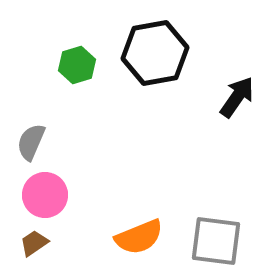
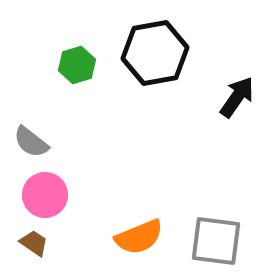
gray semicircle: rotated 75 degrees counterclockwise
brown trapezoid: rotated 68 degrees clockwise
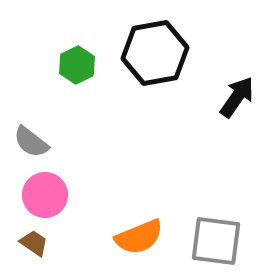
green hexagon: rotated 9 degrees counterclockwise
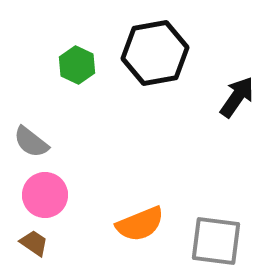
green hexagon: rotated 9 degrees counterclockwise
orange semicircle: moved 1 px right, 13 px up
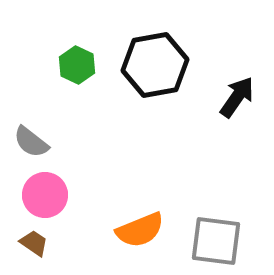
black hexagon: moved 12 px down
orange semicircle: moved 6 px down
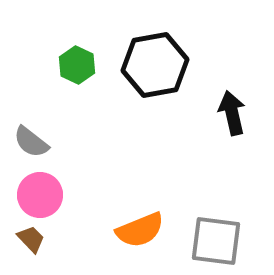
black arrow: moved 5 px left, 16 px down; rotated 48 degrees counterclockwise
pink circle: moved 5 px left
brown trapezoid: moved 3 px left, 4 px up; rotated 12 degrees clockwise
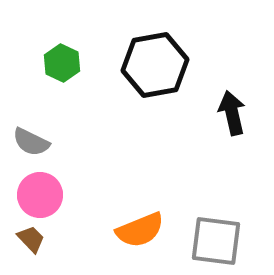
green hexagon: moved 15 px left, 2 px up
gray semicircle: rotated 12 degrees counterclockwise
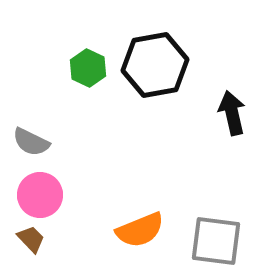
green hexagon: moved 26 px right, 5 px down
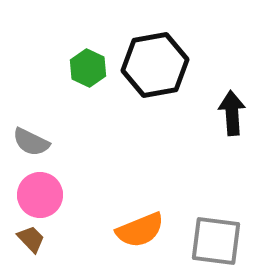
black arrow: rotated 9 degrees clockwise
